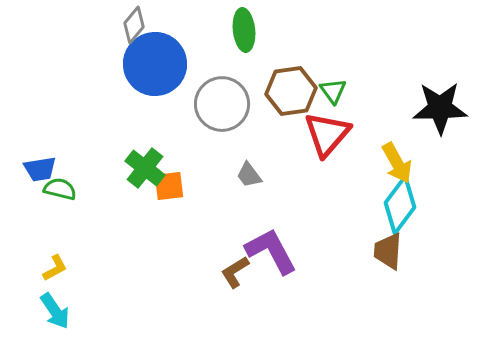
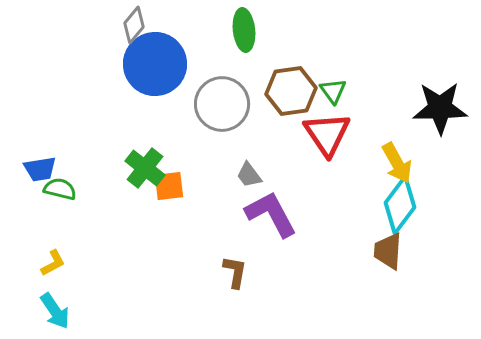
red triangle: rotated 15 degrees counterclockwise
purple L-shape: moved 37 px up
yellow L-shape: moved 2 px left, 5 px up
brown L-shape: rotated 132 degrees clockwise
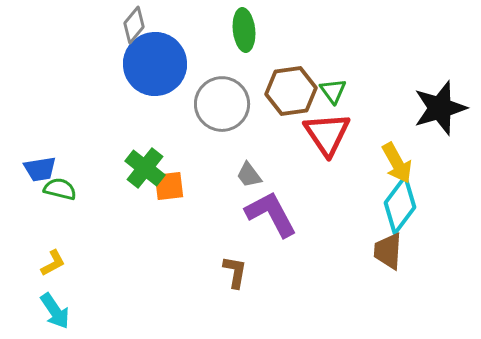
black star: rotated 16 degrees counterclockwise
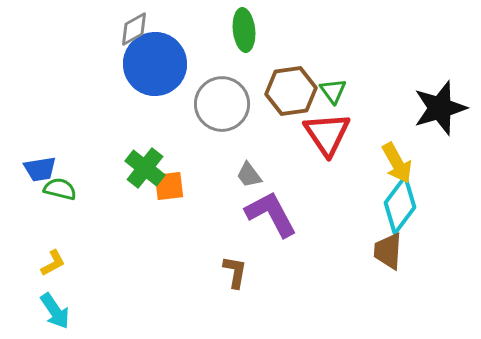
gray diamond: moved 4 px down; rotated 21 degrees clockwise
